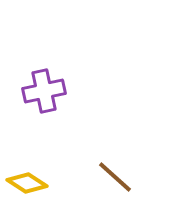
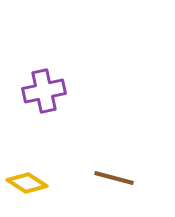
brown line: moved 1 px left, 1 px down; rotated 27 degrees counterclockwise
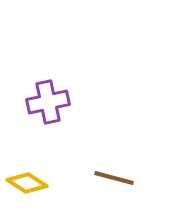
purple cross: moved 4 px right, 11 px down
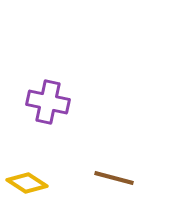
purple cross: rotated 24 degrees clockwise
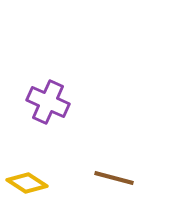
purple cross: rotated 12 degrees clockwise
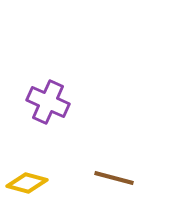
yellow diamond: rotated 18 degrees counterclockwise
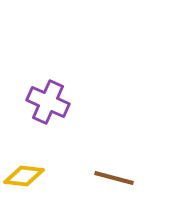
yellow diamond: moved 3 px left, 7 px up; rotated 9 degrees counterclockwise
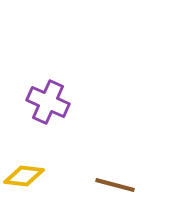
brown line: moved 1 px right, 7 px down
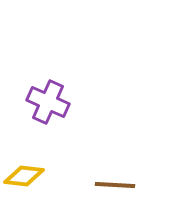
brown line: rotated 12 degrees counterclockwise
